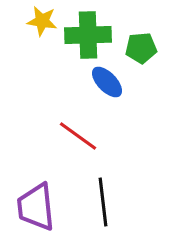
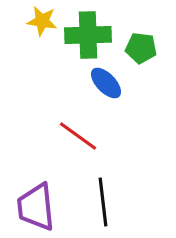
green pentagon: rotated 12 degrees clockwise
blue ellipse: moved 1 px left, 1 px down
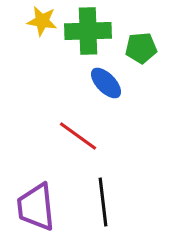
green cross: moved 4 px up
green pentagon: rotated 12 degrees counterclockwise
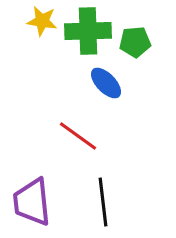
green pentagon: moved 6 px left, 6 px up
purple trapezoid: moved 4 px left, 5 px up
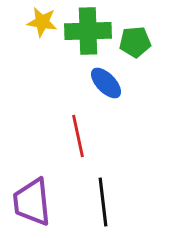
yellow star: moved 1 px down
red line: rotated 42 degrees clockwise
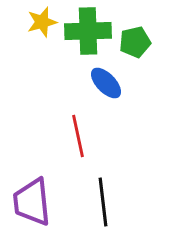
yellow star: rotated 24 degrees counterclockwise
green pentagon: rotated 8 degrees counterclockwise
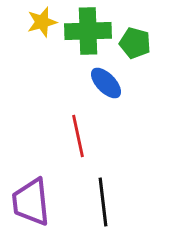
green pentagon: moved 1 px down; rotated 28 degrees clockwise
purple trapezoid: moved 1 px left
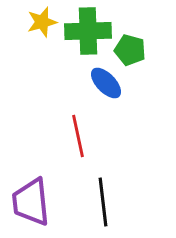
green pentagon: moved 5 px left, 7 px down
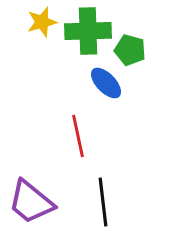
purple trapezoid: rotated 45 degrees counterclockwise
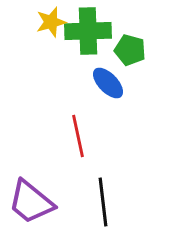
yellow star: moved 9 px right
blue ellipse: moved 2 px right
